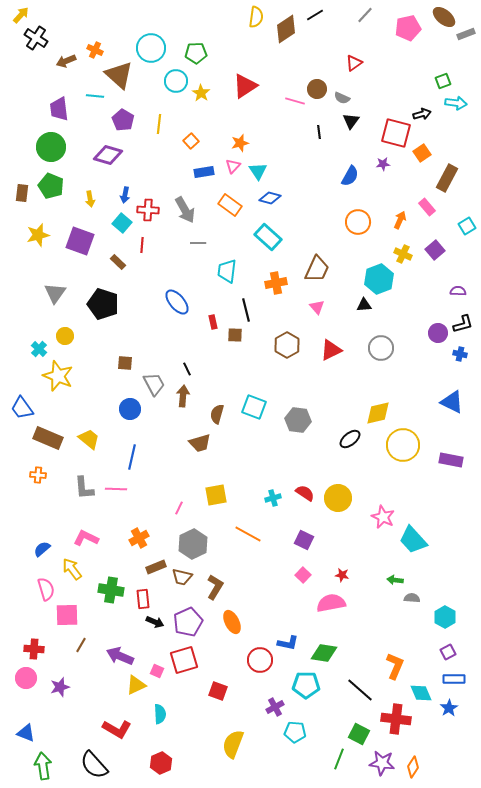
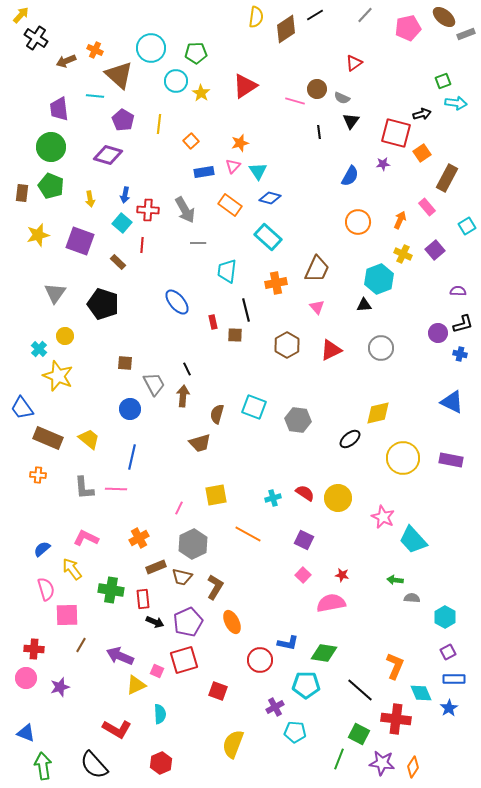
yellow circle at (403, 445): moved 13 px down
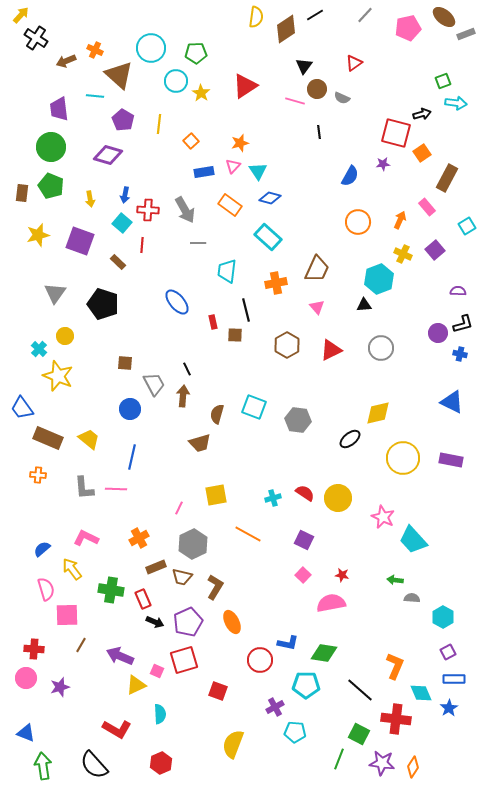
black triangle at (351, 121): moved 47 px left, 55 px up
red rectangle at (143, 599): rotated 18 degrees counterclockwise
cyan hexagon at (445, 617): moved 2 px left
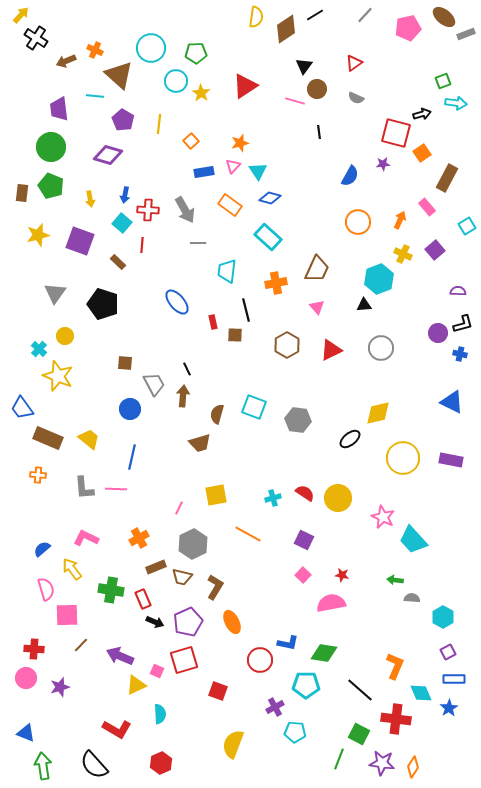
gray semicircle at (342, 98): moved 14 px right
brown line at (81, 645): rotated 14 degrees clockwise
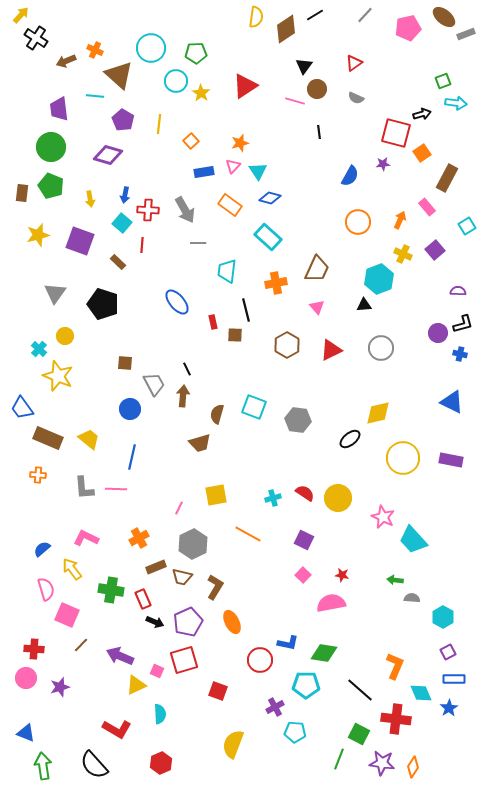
pink square at (67, 615): rotated 25 degrees clockwise
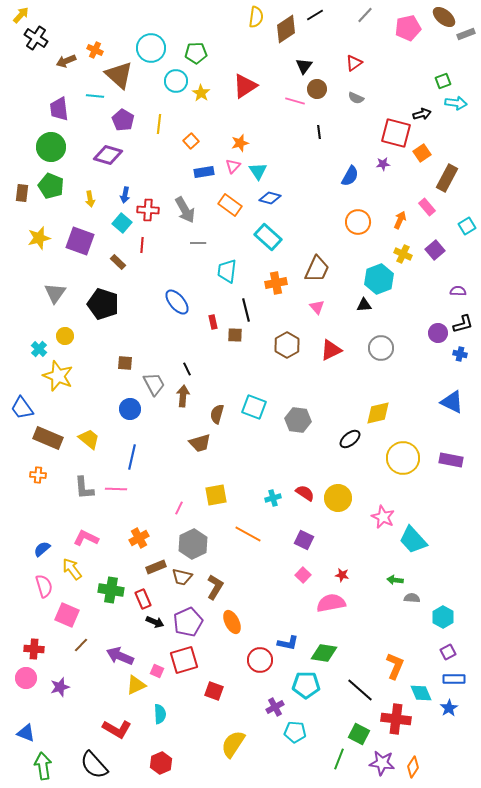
yellow star at (38, 235): moved 1 px right, 3 px down
pink semicircle at (46, 589): moved 2 px left, 3 px up
red square at (218, 691): moved 4 px left
yellow semicircle at (233, 744): rotated 12 degrees clockwise
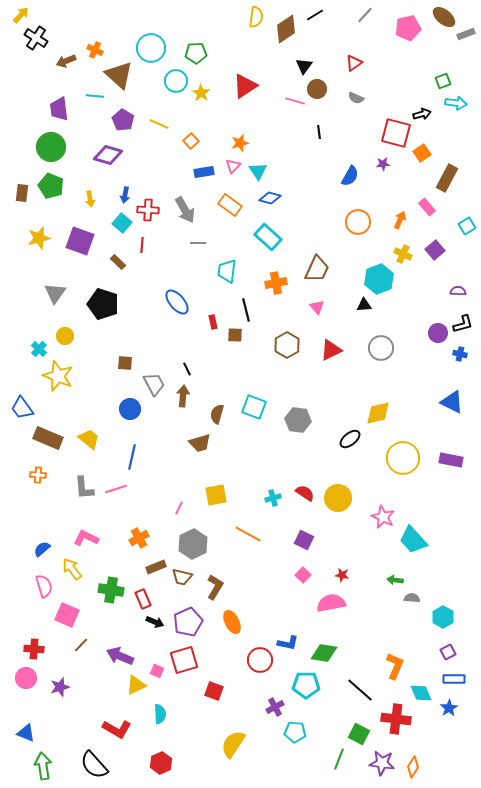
yellow line at (159, 124): rotated 72 degrees counterclockwise
pink line at (116, 489): rotated 20 degrees counterclockwise
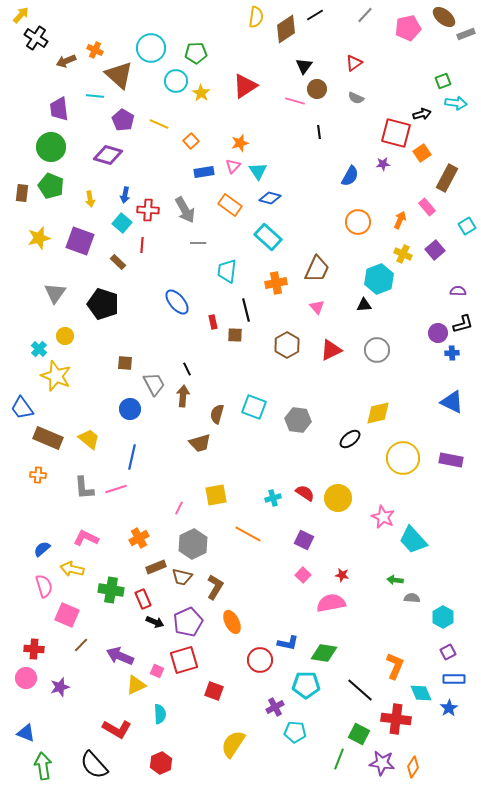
gray circle at (381, 348): moved 4 px left, 2 px down
blue cross at (460, 354): moved 8 px left, 1 px up; rotated 16 degrees counterclockwise
yellow star at (58, 376): moved 2 px left
yellow arrow at (72, 569): rotated 40 degrees counterclockwise
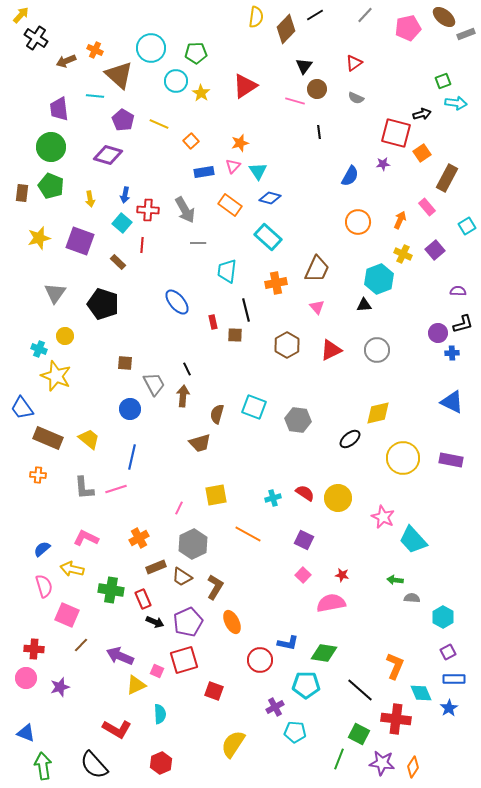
brown diamond at (286, 29): rotated 12 degrees counterclockwise
cyan cross at (39, 349): rotated 21 degrees counterclockwise
brown trapezoid at (182, 577): rotated 20 degrees clockwise
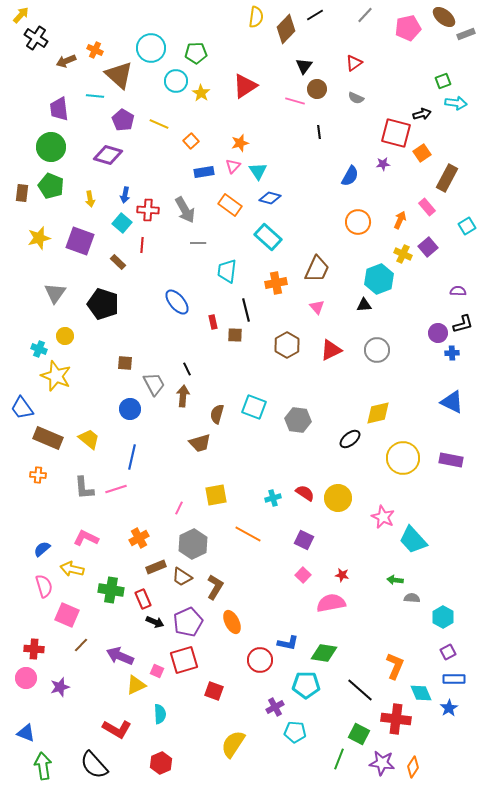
purple square at (435, 250): moved 7 px left, 3 px up
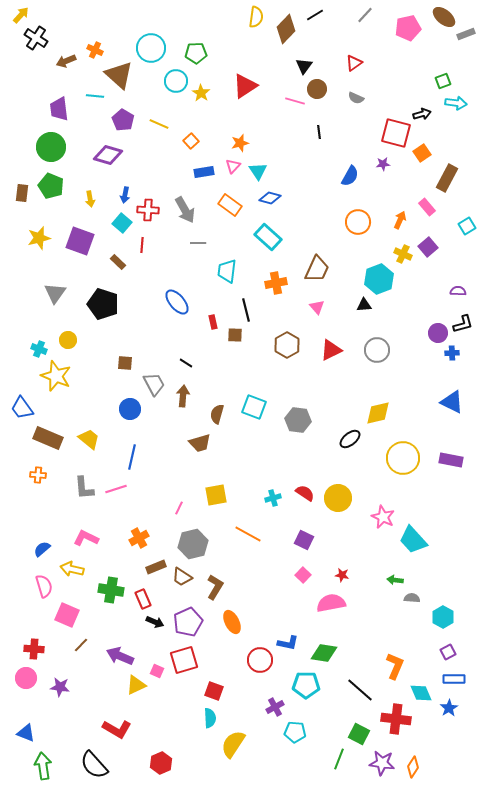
yellow circle at (65, 336): moved 3 px right, 4 px down
black line at (187, 369): moved 1 px left, 6 px up; rotated 32 degrees counterclockwise
gray hexagon at (193, 544): rotated 12 degrees clockwise
purple star at (60, 687): rotated 24 degrees clockwise
cyan semicircle at (160, 714): moved 50 px right, 4 px down
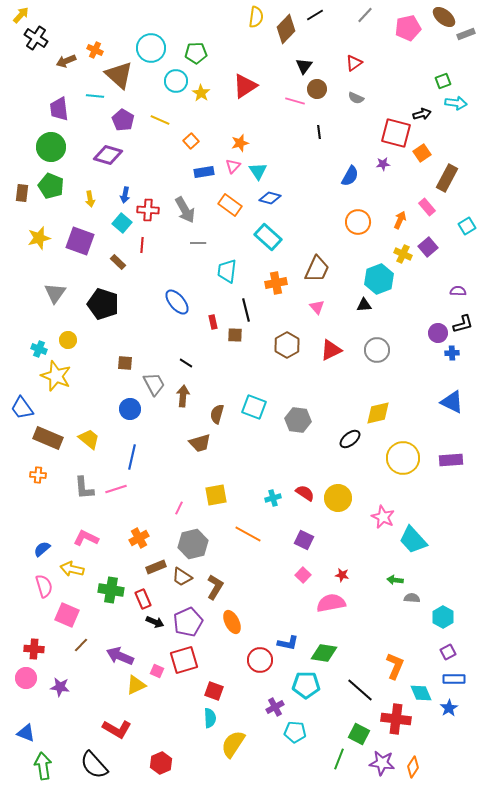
yellow line at (159, 124): moved 1 px right, 4 px up
purple rectangle at (451, 460): rotated 15 degrees counterclockwise
